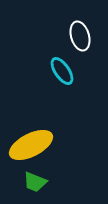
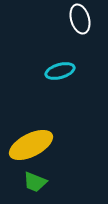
white ellipse: moved 17 px up
cyan ellipse: moved 2 px left; rotated 72 degrees counterclockwise
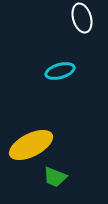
white ellipse: moved 2 px right, 1 px up
green trapezoid: moved 20 px right, 5 px up
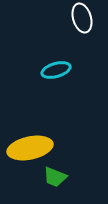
cyan ellipse: moved 4 px left, 1 px up
yellow ellipse: moved 1 px left, 3 px down; rotated 15 degrees clockwise
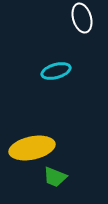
cyan ellipse: moved 1 px down
yellow ellipse: moved 2 px right
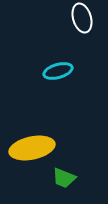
cyan ellipse: moved 2 px right
green trapezoid: moved 9 px right, 1 px down
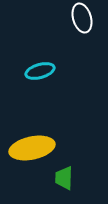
cyan ellipse: moved 18 px left
green trapezoid: rotated 70 degrees clockwise
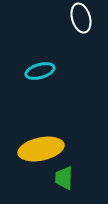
white ellipse: moved 1 px left
yellow ellipse: moved 9 px right, 1 px down
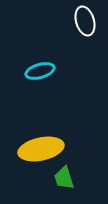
white ellipse: moved 4 px right, 3 px down
green trapezoid: rotated 20 degrees counterclockwise
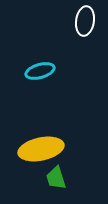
white ellipse: rotated 24 degrees clockwise
green trapezoid: moved 8 px left
